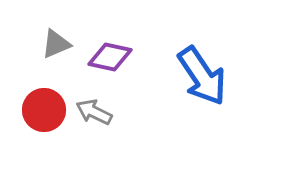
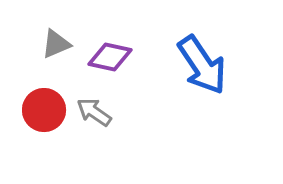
blue arrow: moved 11 px up
gray arrow: rotated 9 degrees clockwise
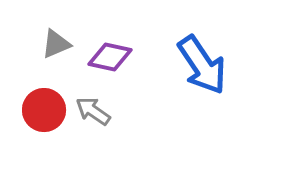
gray arrow: moved 1 px left, 1 px up
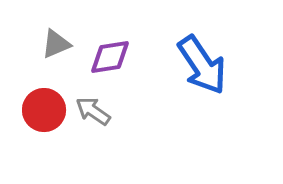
purple diamond: rotated 21 degrees counterclockwise
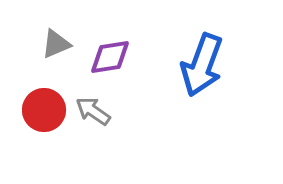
blue arrow: rotated 54 degrees clockwise
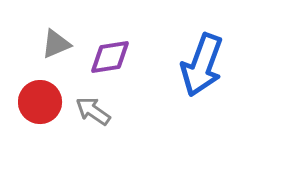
red circle: moved 4 px left, 8 px up
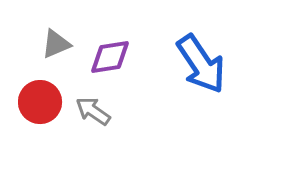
blue arrow: moved 1 px left, 1 px up; rotated 54 degrees counterclockwise
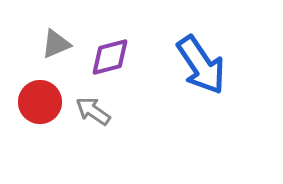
purple diamond: rotated 6 degrees counterclockwise
blue arrow: moved 1 px down
